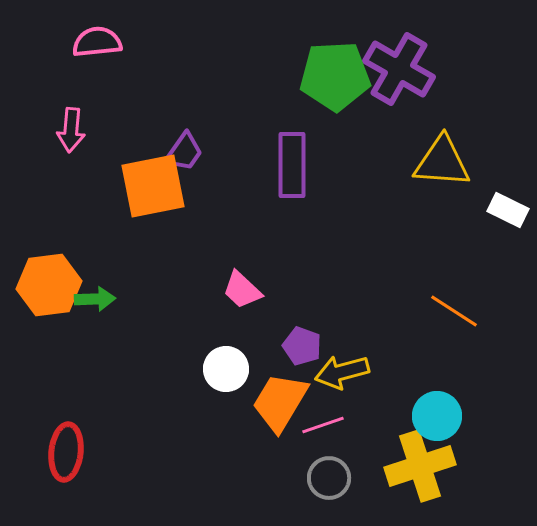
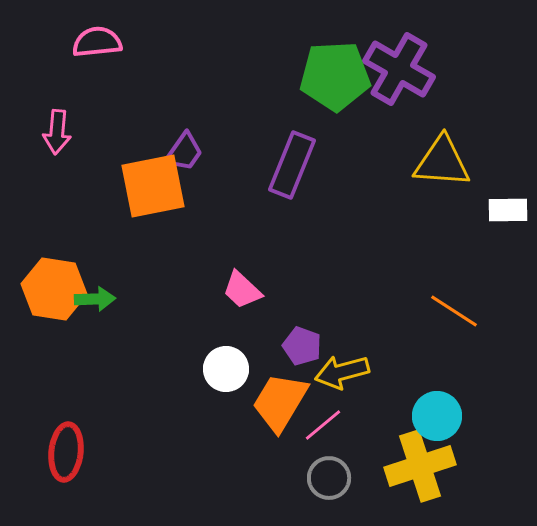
pink arrow: moved 14 px left, 2 px down
purple rectangle: rotated 22 degrees clockwise
white rectangle: rotated 27 degrees counterclockwise
orange hexagon: moved 5 px right, 4 px down; rotated 16 degrees clockwise
pink line: rotated 21 degrees counterclockwise
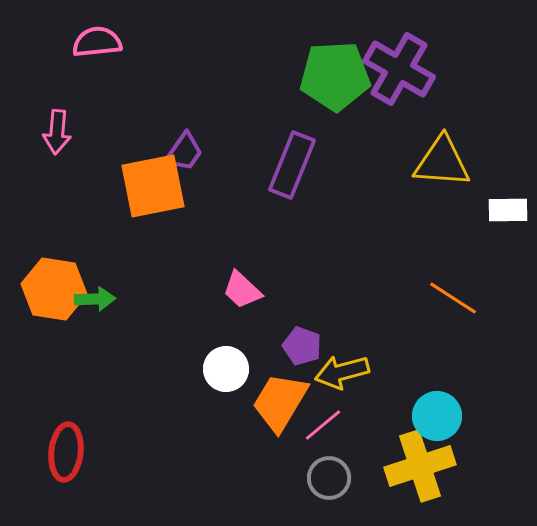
orange line: moved 1 px left, 13 px up
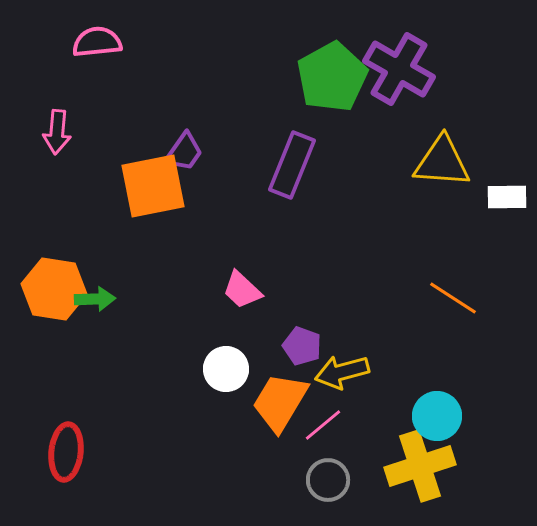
green pentagon: moved 3 px left, 1 px down; rotated 26 degrees counterclockwise
white rectangle: moved 1 px left, 13 px up
gray circle: moved 1 px left, 2 px down
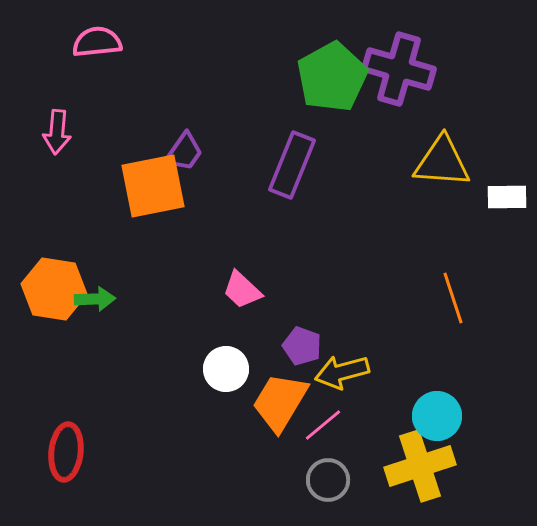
purple cross: rotated 14 degrees counterclockwise
orange line: rotated 39 degrees clockwise
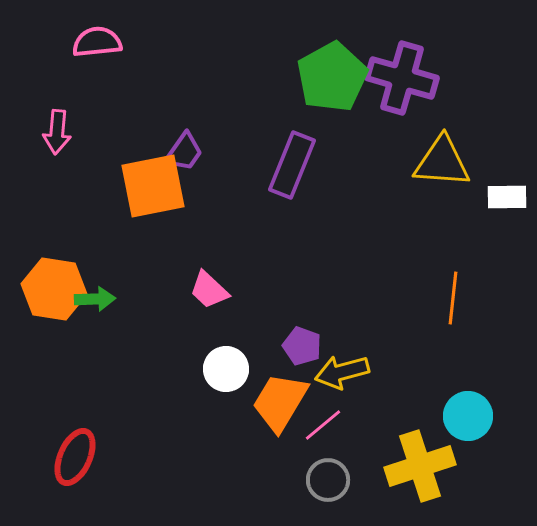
purple cross: moved 3 px right, 9 px down
pink trapezoid: moved 33 px left
orange line: rotated 24 degrees clockwise
cyan circle: moved 31 px right
red ellipse: moved 9 px right, 5 px down; rotated 18 degrees clockwise
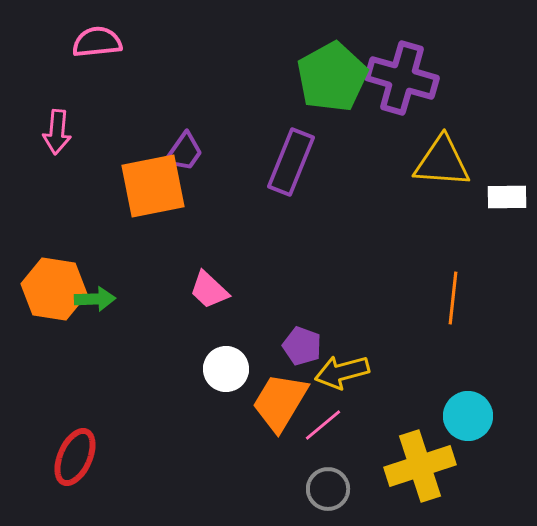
purple rectangle: moved 1 px left, 3 px up
gray circle: moved 9 px down
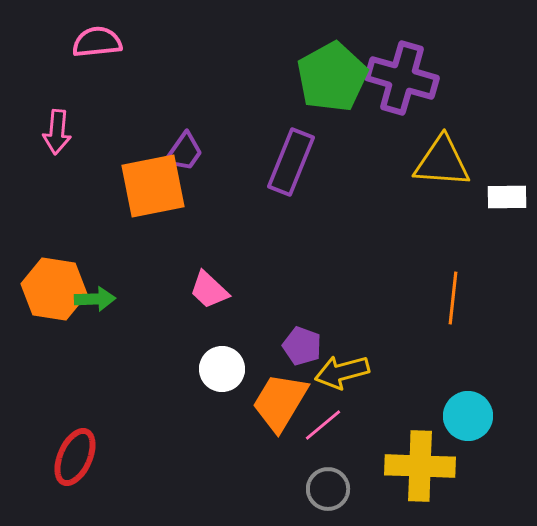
white circle: moved 4 px left
yellow cross: rotated 20 degrees clockwise
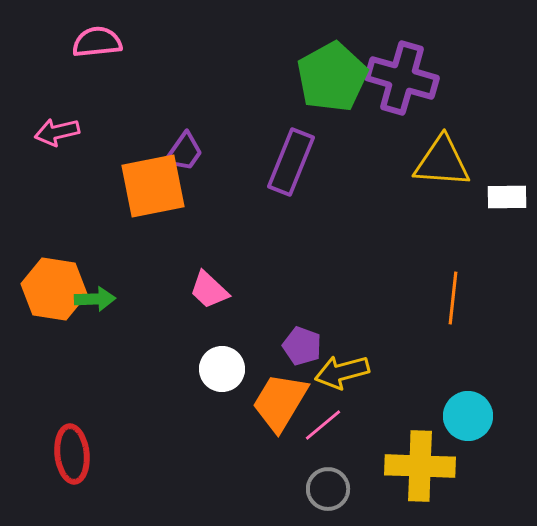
pink arrow: rotated 72 degrees clockwise
red ellipse: moved 3 px left, 3 px up; rotated 30 degrees counterclockwise
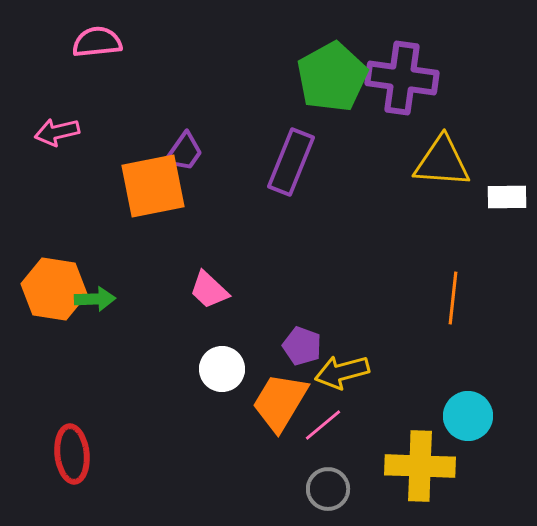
purple cross: rotated 8 degrees counterclockwise
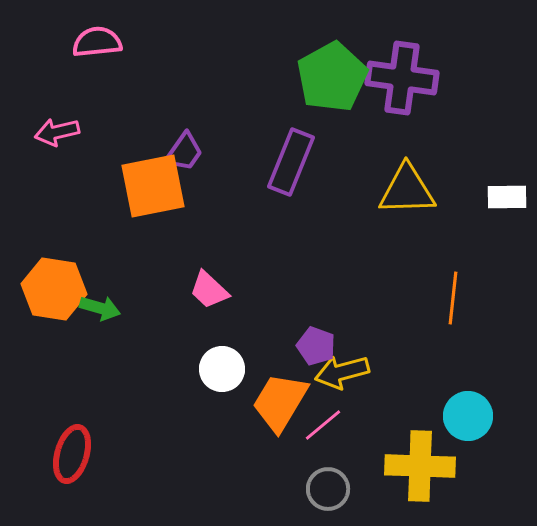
yellow triangle: moved 35 px left, 28 px down; rotated 6 degrees counterclockwise
green arrow: moved 5 px right, 9 px down; rotated 18 degrees clockwise
purple pentagon: moved 14 px right
red ellipse: rotated 22 degrees clockwise
